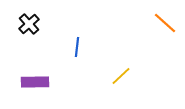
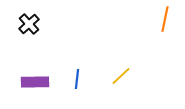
orange line: moved 4 px up; rotated 60 degrees clockwise
blue line: moved 32 px down
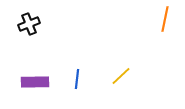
black cross: rotated 20 degrees clockwise
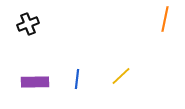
black cross: moved 1 px left
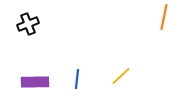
orange line: moved 1 px left, 2 px up
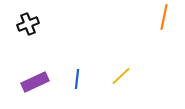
purple rectangle: rotated 24 degrees counterclockwise
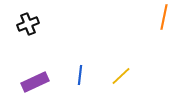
blue line: moved 3 px right, 4 px up
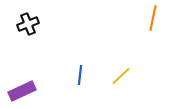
orange line: moved 11 px left, 1 px down
purple rectangle: moved 13 px left, 9 px down
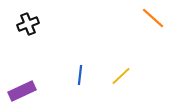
orange line: rotated 60 degrees counterclockwise
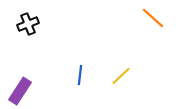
purple rectangle: moved 2 px left; rotated 32 degrees counterclockwise
